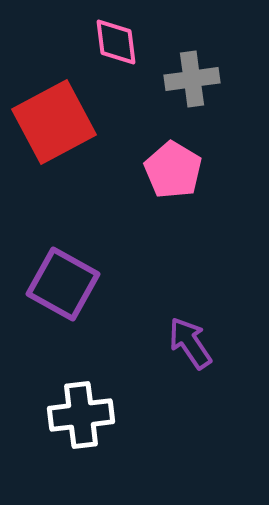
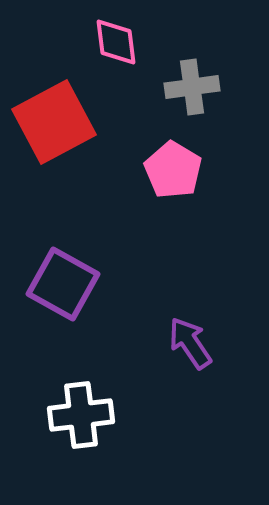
gray cross: moved 8 px down
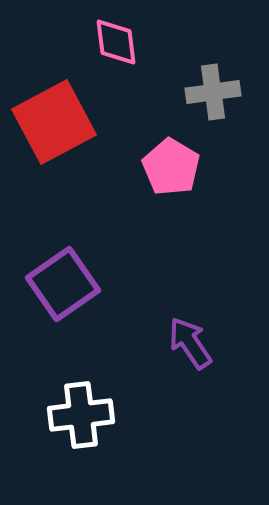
gray cross: moved 21 px right, 5 px down
pink pentagon: moved 2 px left, 3 px up
purple square: rotated 26 degrees clockwise
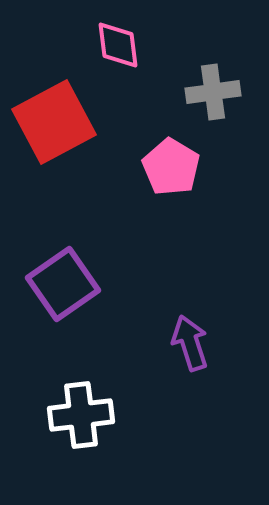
pink diamond: moved 2 px right, 3 px down
purple arrow: rotated 16 degrees clockwise
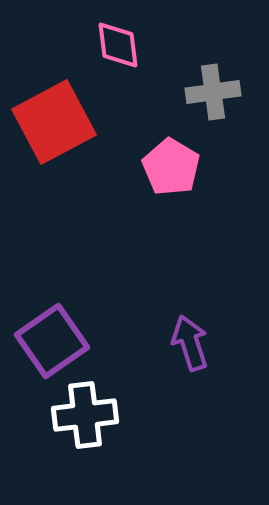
purple square: moved 11 px left, 57 px down
white cross: moved 4 px right
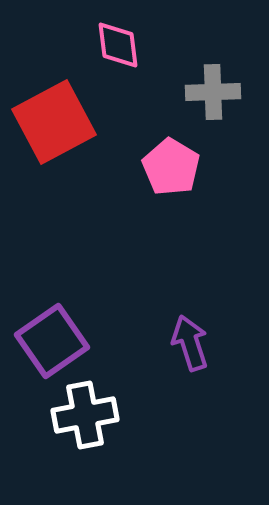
gray cross: rotated 6 degrees clockwise
white cross: rotated 4 degrees counterclockwise
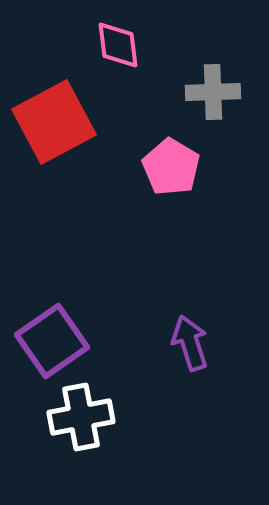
white cross: moved 4 px left, 2 px down
